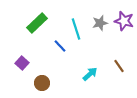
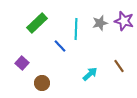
cyan line: rotated 20 degrees clockwise
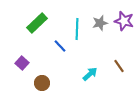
cyan line: moved 1 px right
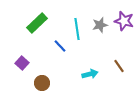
gray star: moved 2 px down
cyan line: rotated 10 degrees counterclockwise
cyan arrow: rotated 28 degrees clockwise
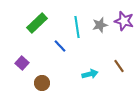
cyan line: moved 2 px up
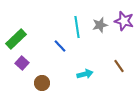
green rectangle: moved 21 px left, 16 px down
cyan arrow: moved 5 px left
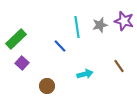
brown circle: moved 5 px right, 3 px down
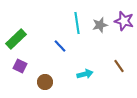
cyan line: moved 4 px up
purple square: moved 2 px left, 3 px down; rotated 16 degrees counterclockwise
brown circle: moved 2 px left, 4 px up
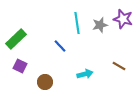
purple star: moved 1 px left, 2 px up
brown line: rotated 24 degrees counterclockwise
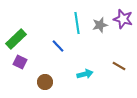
blue line: moved 2 px left
purple square: moved 4 px up
